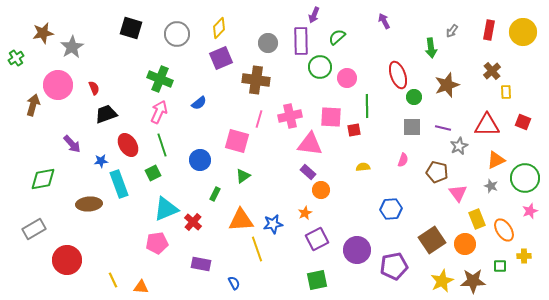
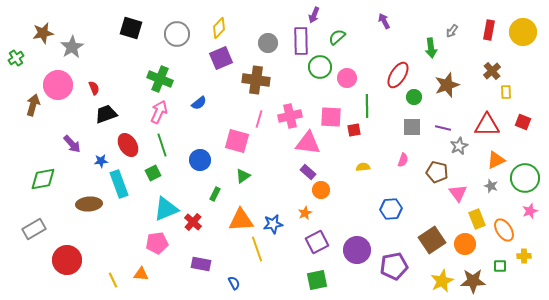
red ellipse at (398, 75): rotated 52 degrees clockwise
pink triangle at (310, 144): moved 2 px left, 1 px up
purple square at (317, 239): moved 3 px down
orange triangle at (141, 287): moved 13 px up
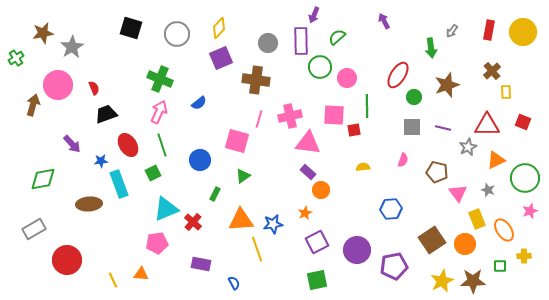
pink square at (331, 117): moved 3 px right, 2 px up
gray star at (459, 146): moved 9 px right, 1 px down
gray star at (491, 186): moved 3 px left, 4 px down
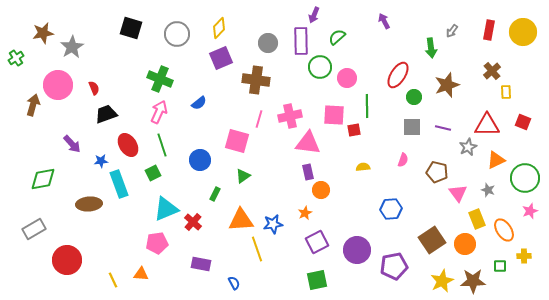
purple rectangle at (308, 172): rotated 35 degrees clockwise
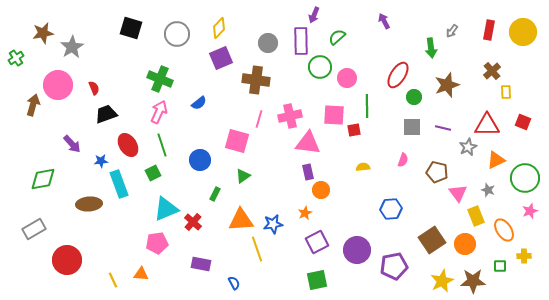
yellow rectangle at (477, 219): moved 1 px left, 3 px up
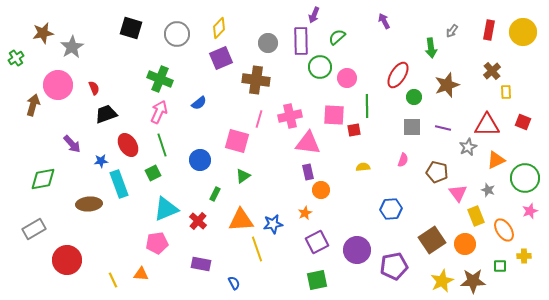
red cross at (193, 222): moved 5 px right, 1 px up
